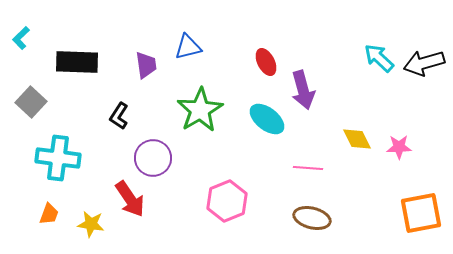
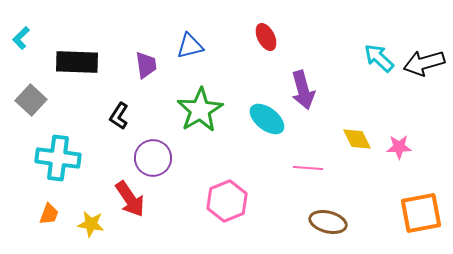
blue triangle: moved 2 px right, 1 px up
red ellipse: moved 25 px up
gray square: moved 2 px up
brown ellipse: moved 16 px right, 4 px down
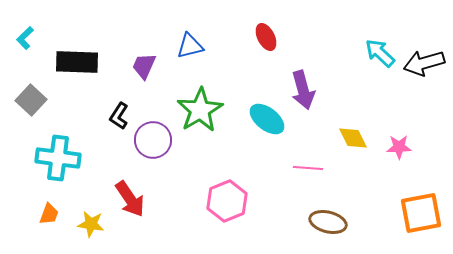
cyan L-shape: moved 4 px right
cyan arrow: moved 1 px right, 5 px up
purple trapezoid: moved 2 px left, 1 px down; rotated 148 degrees counterclockwise
yellow diamond: moved 4 px left, 1 px up
purple circle: moved 18 px up
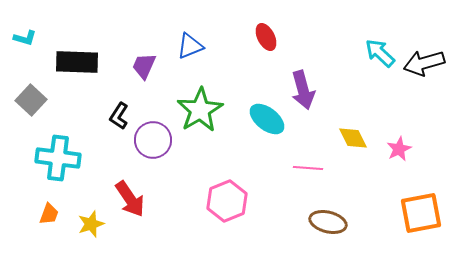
cyan L-shape: rotated 120 degrees counterclockwise
blue triangle: rotated 8 degrees counterclockwise
pink star: moved 2 px down; rotated 25 degrees counterclockwise
yellow star: rotated 28 degrees counterclockwise
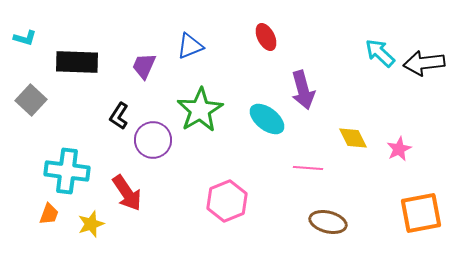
black arrow: rotated 9 degrees clockwise
cyan cross: moved 9 px right, 13 px down
red arrow: moved 3 px left, 6 px up
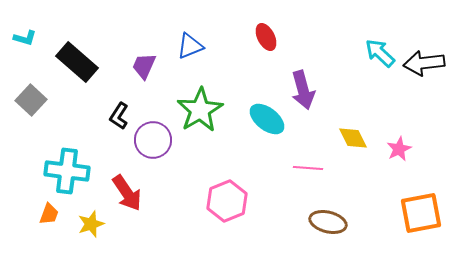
black rectangle: rotated 39 degrees clockwise
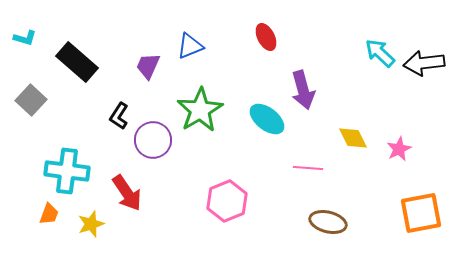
purple trapezoid: moved 4 px right
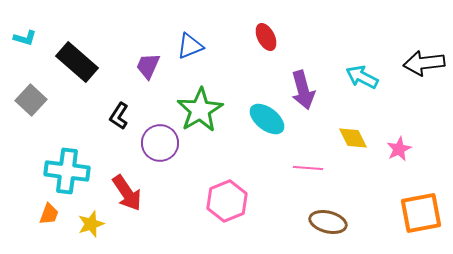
cyan arrow: moved 18 px left, 24 px down; rotated 16 degrees counterclockwise
purple circle: moved 7 px right, 3 px down
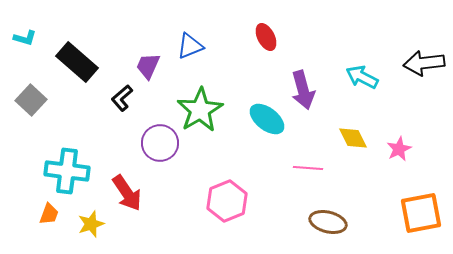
black L-shape: moved 3 px right, 18 px up; rotated 16 degrees clockwise
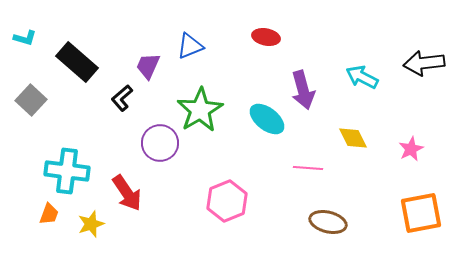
red ellipse: rotated 52 degrees counterclockwise
pink star: moved 12 px right
